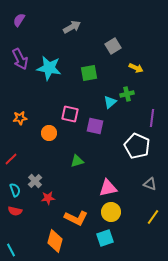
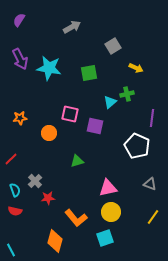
orange L-shape: rotated 25 degrees clockwise
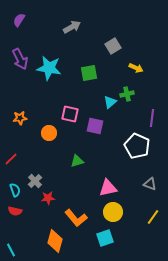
yellow circle: moved 2 px right
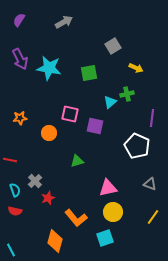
gray arrow: moved 8 px left, 5 px up
red line: moved 1 px left, 1 px down; rotated 56 degrees clockwise
red star: rotated 16 degrees counterclockwise
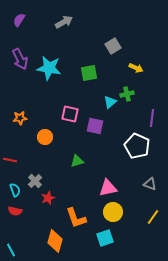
orange circle: moved 4 px left, 4 px down
orange L-shape: rotated 20 degrees clockwise
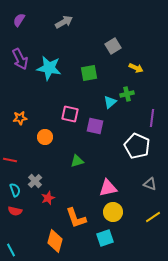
yellow line: rotated 21 degrees clockwise
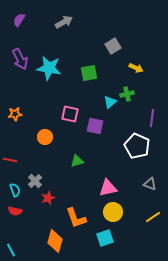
orange star: moved 5 px left, 4 px up
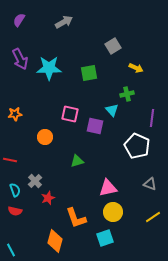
cyan star: rotated 10 degrees counterclockwise
cyan triangle: moved 2 px right, 8 px down; rotated 32 degrees counterclockwise
